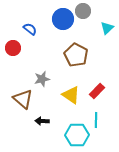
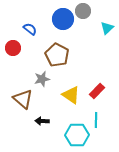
brown pentagon: moved 19 px left
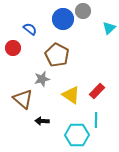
cyan triangle: moved 2 px right
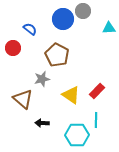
cyan triangle: rotated 40 degrees clockwise
black arrow: moved 2 px down
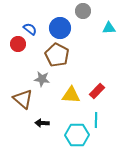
blue circle: moved 3 px left, 9 px down
red circle: moved 5 px right, 4 px up
gray star: rotated 21 degrees clockwise
yellow triangle: rotated 30 degrees counterclockwise
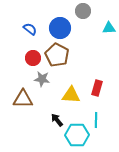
red circle: moved 15 px right, 14 px down
red rectangle: moved 3 px up; rotated 28 degrees counterclockwise
brown triangle: rotated 40 degrees counterclockwise
black arrow: moved 15 px right, 3 px up; rotated 48 degrees clockwise
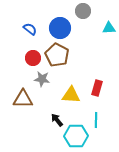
cyan hexagon: moved 1 px left, 1 px down
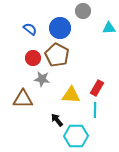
red rectangle: rotated 14 degrees clockwise
cyan line: moved 1 px left, 10 px up
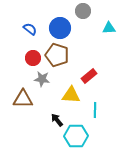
brown pentagon: rotated 10 degrees counterclockwise
red rectangle: moved 8 px left, 12 px up; rotated 21 degrees clockwise
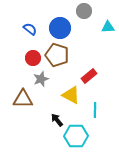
gray circle: moved 1 px right
cyan triangle: moved 1 px left, 1 px up
gray star: moved 1 px left; rotated 28 degrees counterclockwise
yellow triangle: rotated 24 degrees clockwise
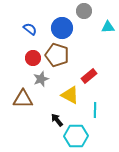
blue circle: moved 2 px right
yellow triangle: moved 1 px left
